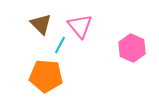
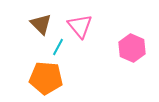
cyan line: moved 2 px left, 2 px down
orange pentagon: moved 2 px down
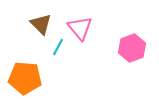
pink triangle: moved 2 px down
pink hexagon: rotated 16 degrees clockwise
orange pentagon: moved 21 px left
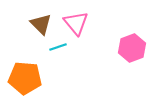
pink triangle: moved 4 px left, 5 px up
cyan line: rotated 42 degrees clockwise
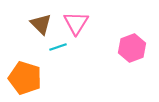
pink triangle: rotated 12 degrees clockwise
orange pentagon: rotated 12 degrees clockwise
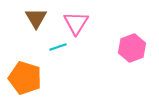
brown triangle: moved 5 px left, 6 px up; rotated 15 degrees clockwise
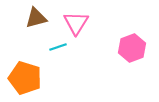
brown triangle: rotated 45 degrees clockwise
